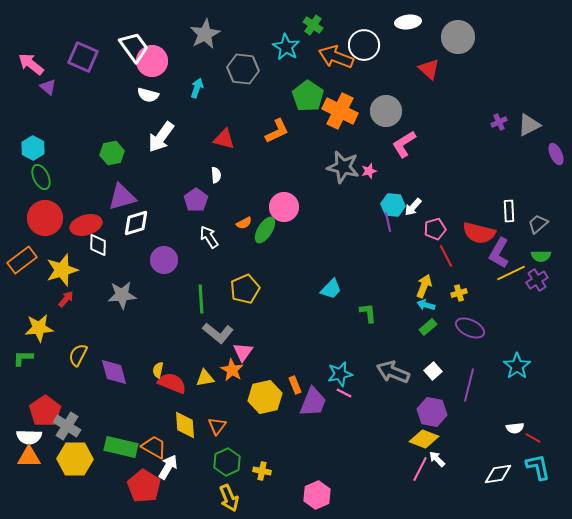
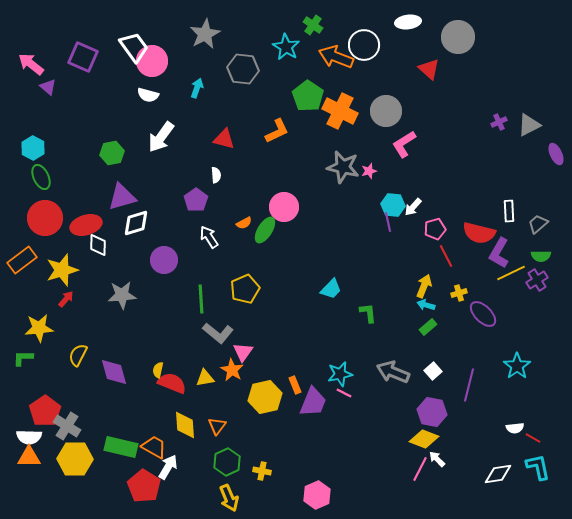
purple ellipse at (470, 328): moved 13 px right, 14 px up; rotated 20 degrees clockwise
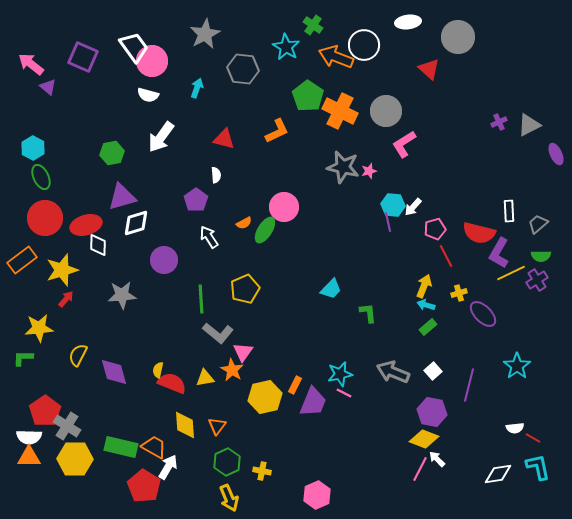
orange rectangle at (295, 385): rotated 48 degrees clockwise
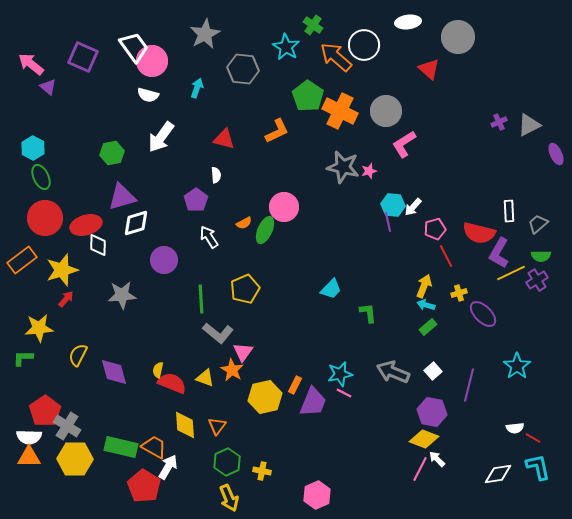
orange arrow at (336, 57): rotated 20 degrees clockwise
green ellipse at (265, 230): rotated 8 degrees counterclockwise
yellow triangle at (205, 378): rotated 30 degrees clockwise
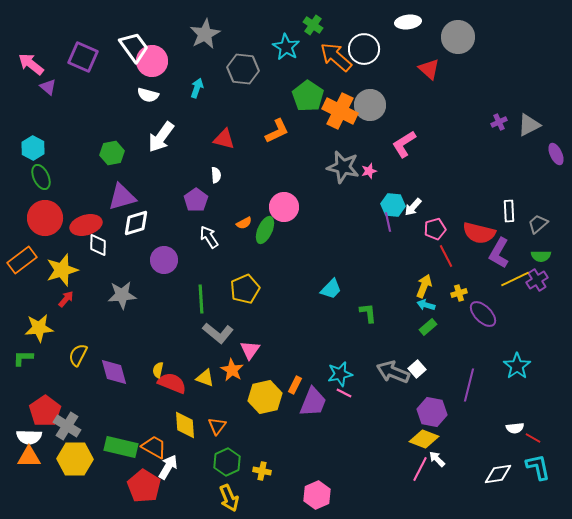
white circle at (364, 45): moved 4 px down
gray circle at (386, 111): moved 16 px left, 6 px up
yellow line at (511, 273): moved 4 px right, 6 px down
pink triangle at (243, 352): moved 7 px right, 2 px up
white square at (433, 371): moved 16 px left, 2 px up
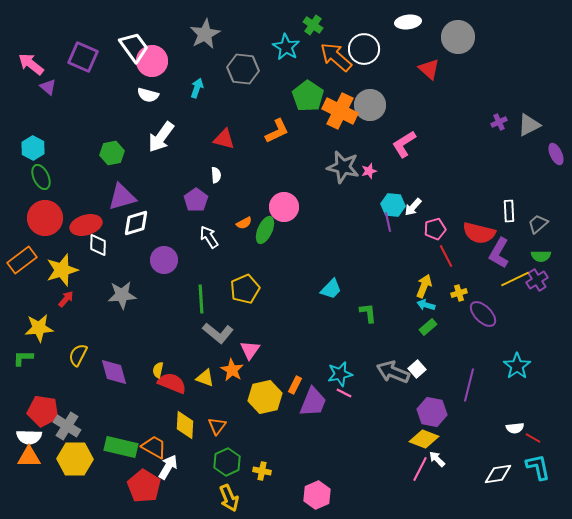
red pentagon at (45, 411): moved 2 px left; rotated 28 degrees counterclockwise
yellow diamond at (185, 425): rotated 8 degrees clockwise
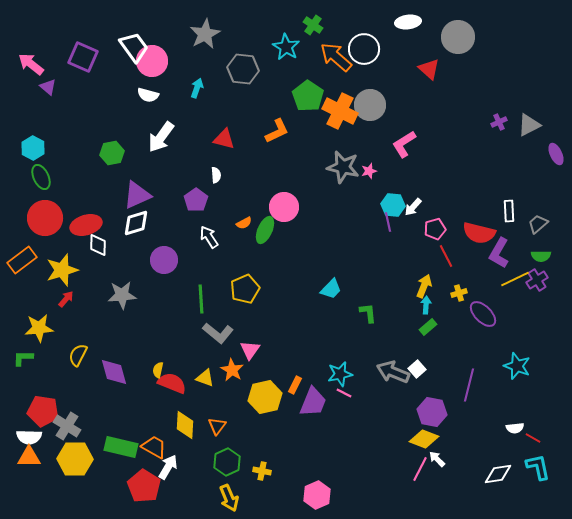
purple triangle at (122, 197): moved 15 px right, 2 px up; rotated 8 degrees counterclockwise
cyan arrow at (426, 305): rotated 78 degrees clockwise
cyan star at (517, 366): rotated 16 degrees counterclockwise
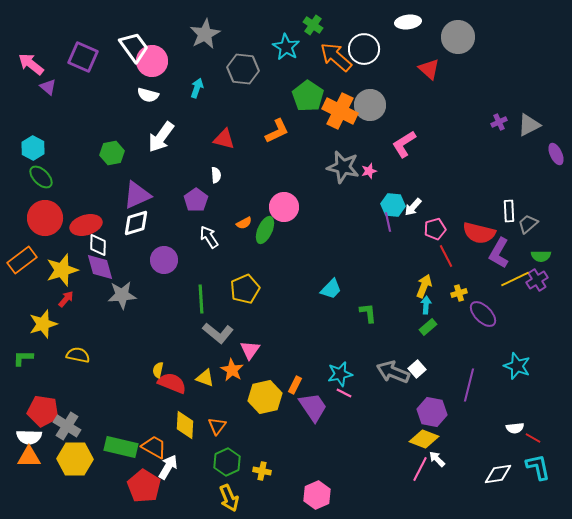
green ellipse at (41, 177): rotated 20 degrees counterclockwise
gray trapezoid at (538, 224): moved 10 px left
yellow star at (39, 328): moved 4 px right, 4 px up; rotated 12 degrees counterclockwise
yellow semicircle at (78, 355): rotated 75 degrees clockwise
purple diamond at (114, 372): moved 14 px left, 105 px up
purple trapezoid at (313, 402): moved 5 px down; rotated 56 degrees counterclockwise
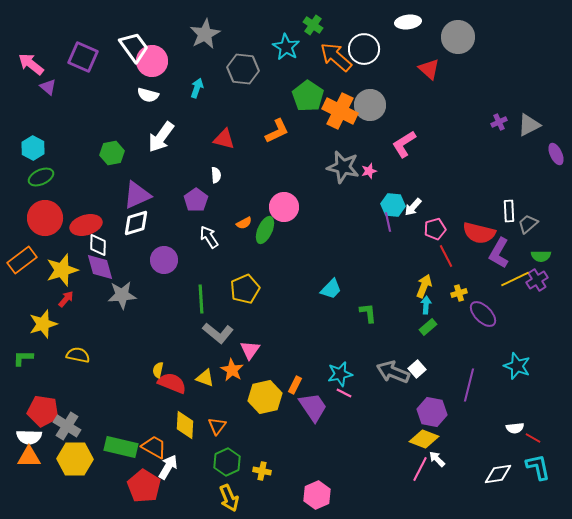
green ellipse at (41, 177): rotated 70 degrees counterclockwise
